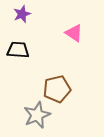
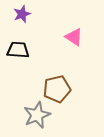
pink triangle: moved 4 px down
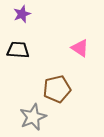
pink triangle: moved 6 px right, 11 px down
gray star: moved 4 px left, 2 px down
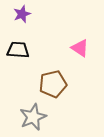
brown pentagon: moved 4 px left, 5 px up
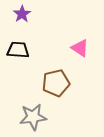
purple star: rotated 12 degrees counterclockwise
brown pentagon: moved 3 px right, 1 px up
gray star: rotated 16 degrees clockwise
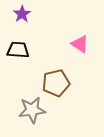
pink triangle: moved 4 px up
gray star: moved 1 px left, 7 px up
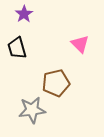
purple star: moved 2 px right
pink triangle: rotated 12 degrees clockwise
black trapezoid: moved 1 px left, 2 px up; rotated 110 degrees counterclockwise
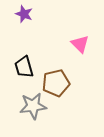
purple star: rotated 18 degrees counterclockwise
black trapezoid: moved 7 px right, 19 px down
gray star: moved 1 px right, 4 px up
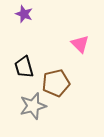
gray star: rotated 8 degrees counterclockwise
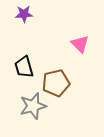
purple star: rotated 24 degrees counterclockwise
